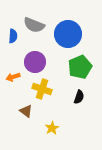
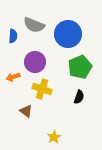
yellow star: moved 2 px right, 9 px down
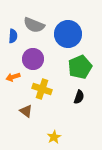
purple circle: moved 2 px left, 3 px up
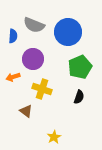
blue circle: moved 2 px up
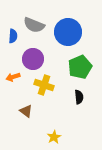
yellow cross: moved 2 px right, 4 px up
black semicircle: rotated 24 degrees counterclockwise
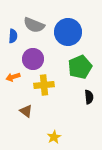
yellow cross: rotated 24 degrees counterclockwise
black semicircle: moved 10 px right
